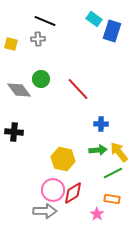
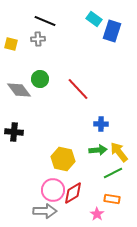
green circle: moved 1 px left
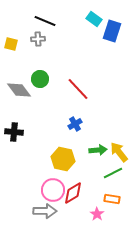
blue cross: moved 26 px left; rotated 32 degrees counterclockwise
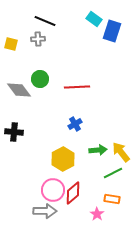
red line: moved 1 px left, 2 px up; rotated 50 degrees counterclockwise
yellow arrow: moved 2 px right
yellow hexagon: rotated 20 degrees clockwise
red diamond: rotated 10 degrees counterclockwise
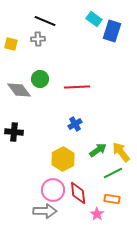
green arrow: rotated 30 degrees counterclockwise
red diamond: moved 5 px right; rotated 55 degrees counterclockwise
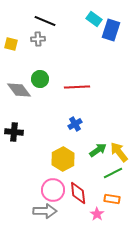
blue rectangle: moved 1 px left, 1 px up
yellow arrow: moved 2 px left
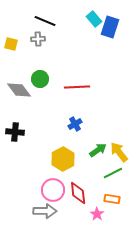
cyan rectangle: rotated 14 degrees clockwise
blue rectangle: moved 1 px left, 3 px up
black cross: moved 1 px right
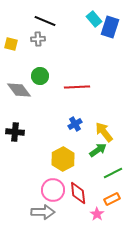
green circle: moved 3 px up
yellow arrow: moved 15 px left, 20 px up
orange rectangle: rotated 35 degrees counterclockwise
gray arrow: moved 2 px left, 1 px down
